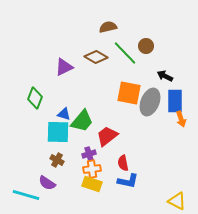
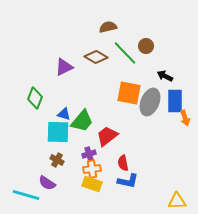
orange arrow: moved 4 px right, 1 px up
yellow triangle: rotated 30 degrees counterclockwise
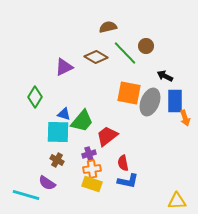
green diamond: moved 1 px up; rotated 10 degrees clockwise
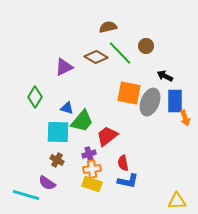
green line: moved 5 px left
blue triangle: moved 3 px right, 6 px up
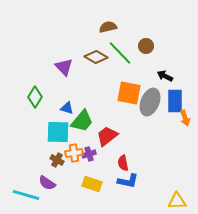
purple triangle: rotated 48 degrees counterclockwise
orange cross: moved 18 px left, 16 px up
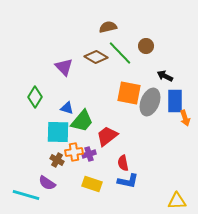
orange cross: moved 1 px up
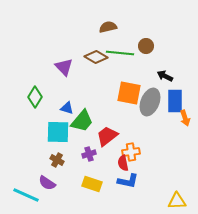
green line: rotated 40 degrees counterclockwise
orange cross: moved 57 px right
cyan line: rotated 8 degrees clockwise
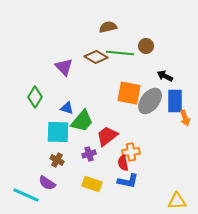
gray ellipse: moved 1 px up; rotated 16 degrees clockwise
